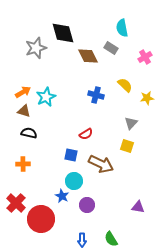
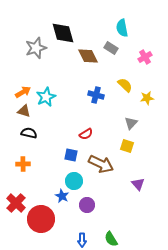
purple triangle: moved 23 px up; rotated 40 degrees clockwise
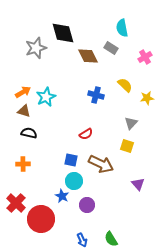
blue square: moved 5 px down
blue arrow: rotated 24 degrees counterclockwise
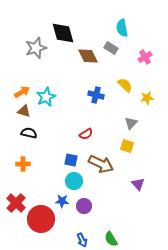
orange arrow: moved 1 px left
blue star: moved 5 px down; rotated 24 degrees counterclockwise
purple circle: moved 3 px left, 1 px down
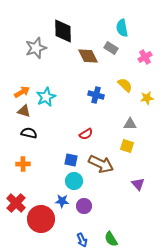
black diamond: moved 2 px up; rotated 15 degrees clockwise
gray triangle: moved 1 px left, 1 px down; rotated 48 degrees clockwise
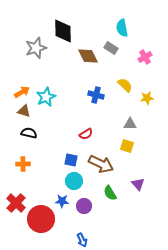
green semicircle: moved 1 px left, 46 px up
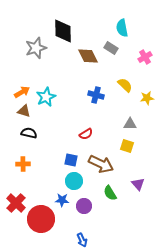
blue star: moved 1 px up
